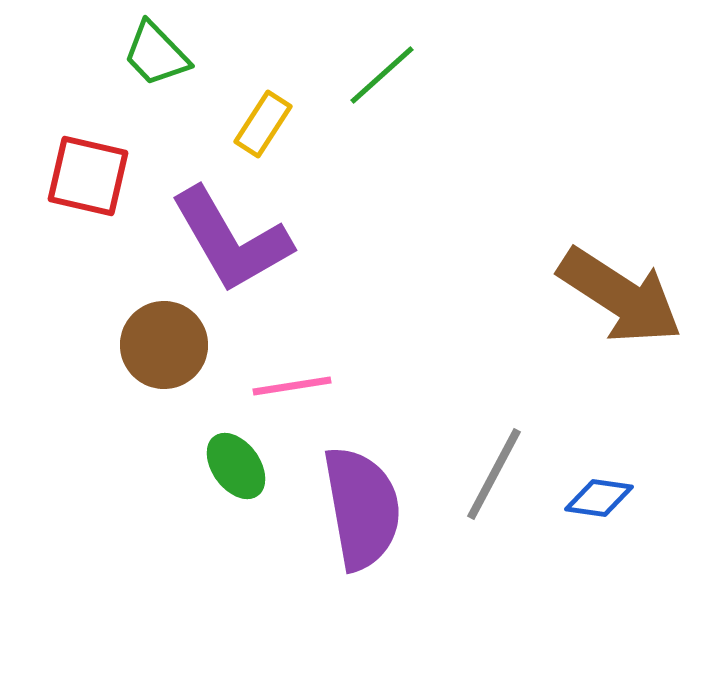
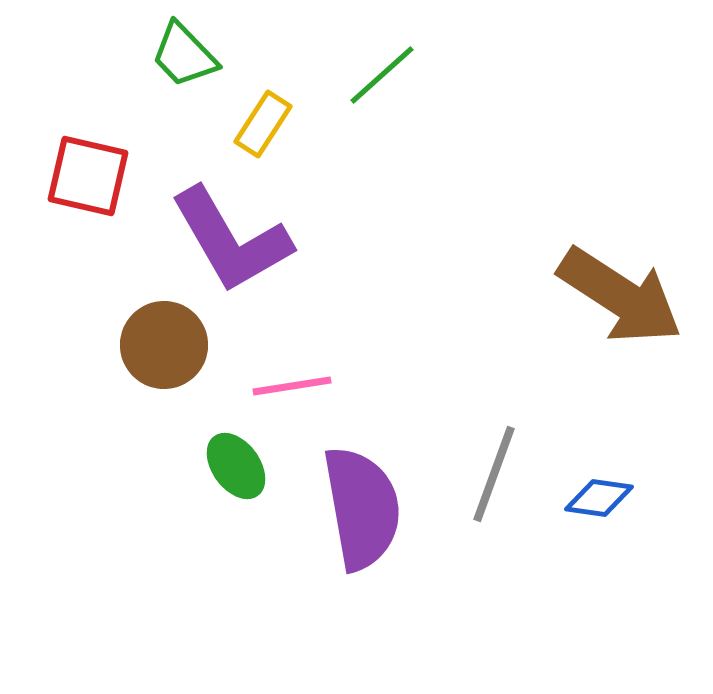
green trapezoid: moved 28 px right, 1 px down
gray line: rotated 8 degrees counterclockwise
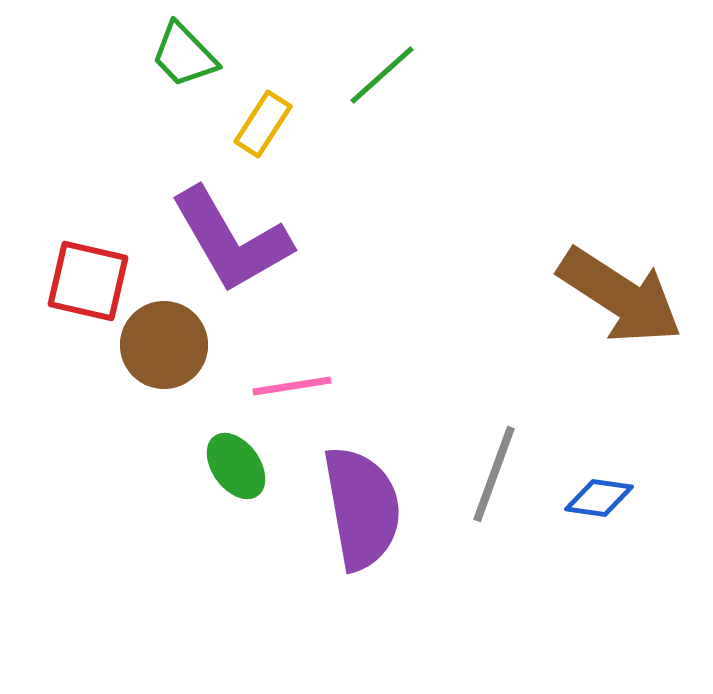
red square: moved 105 px down
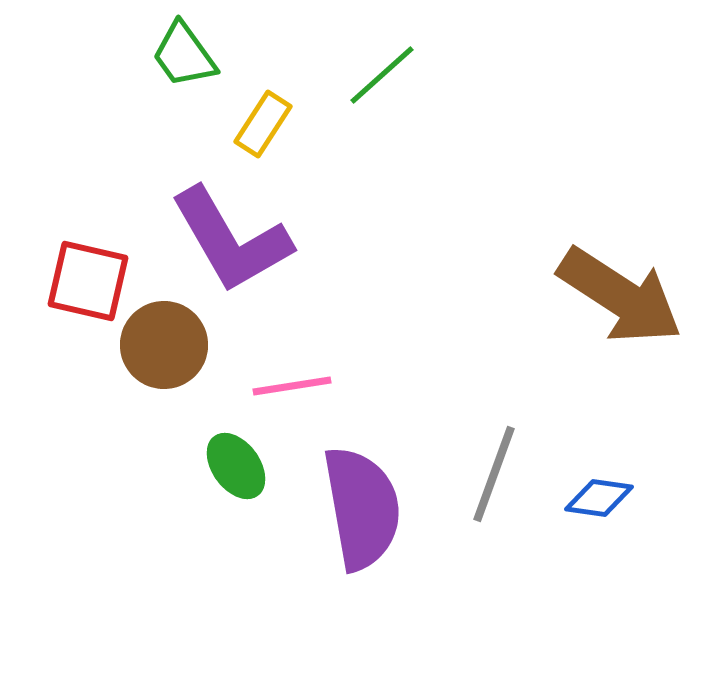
green trapezoid: rotated 8 degrees clockwise
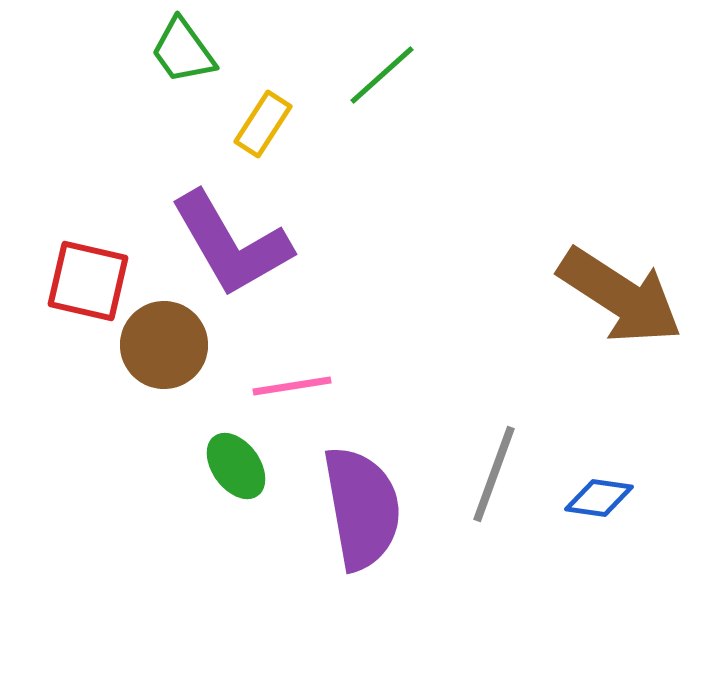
green trapezoid: moved 1 px left, 4 px up
purple L-shape: moved 4 px down
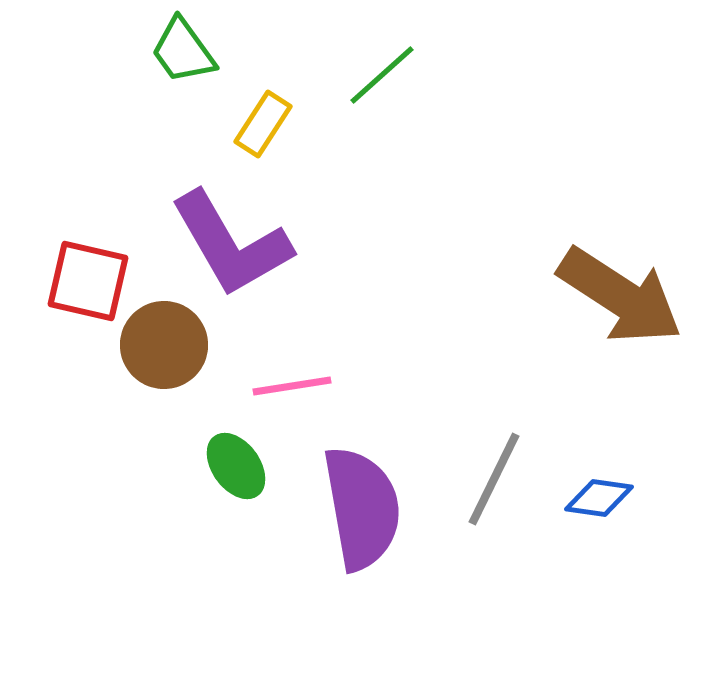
gray line: moved 5 px down; rotated 6 degrees clockwise
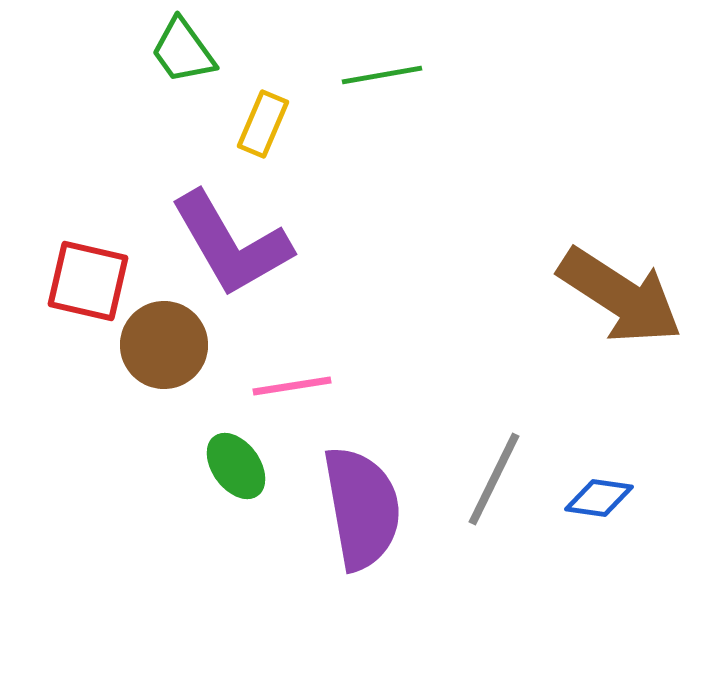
green line: rotated 32 degrees clockwise
yellow rectangle: rotated 10 degrees counterclockwise
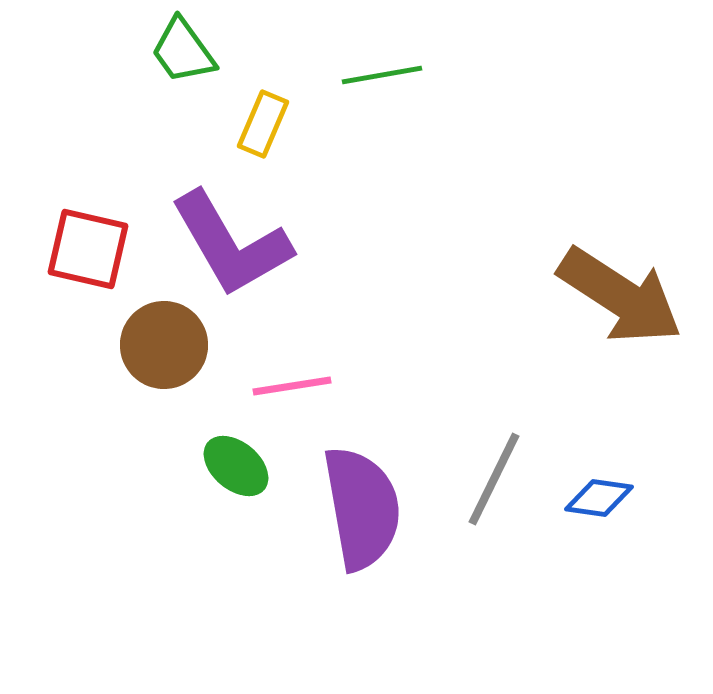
red square: moved 32 px up
green ellipse: rotated 14 degrees counterclockwise
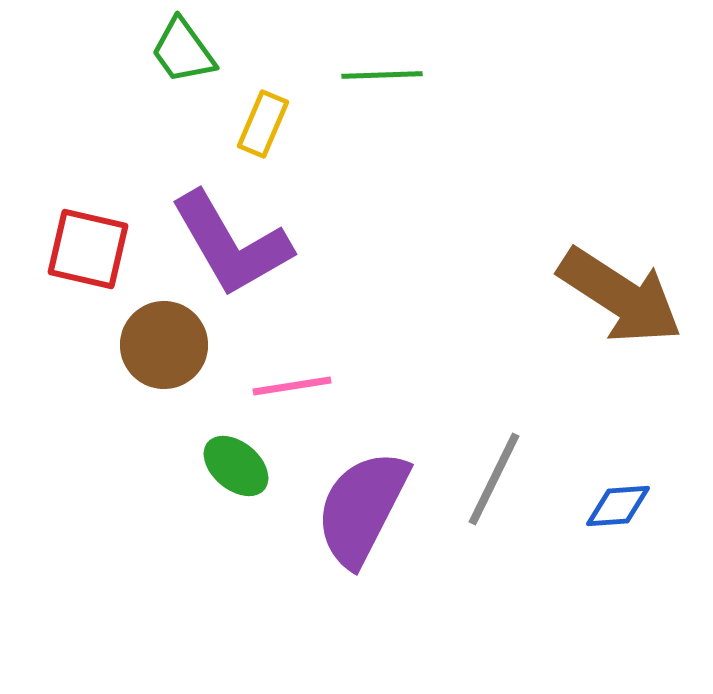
green line: rotated 8 degrees clockwise
blue diamond: moved 19 px right, 8 px down; rotated 12 degrees counterclockwise
purple semicircle: rotated 143 degrees counterclockwise
